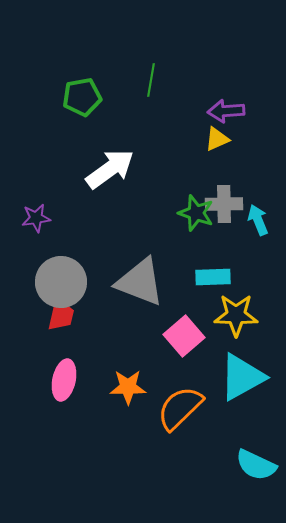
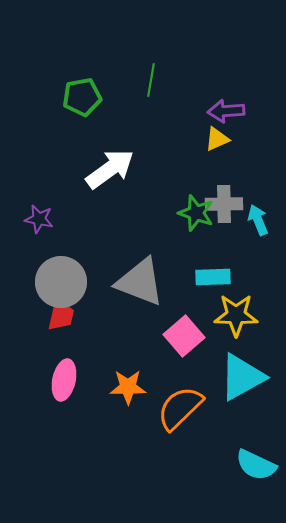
purple star: moved 3 px right, 1 px down; rotated 20 degrees clockwise
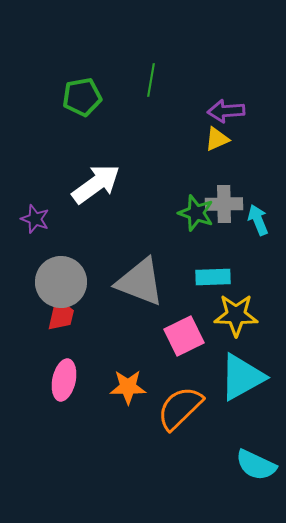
white arrow: moved 14 px left, 15 px down
purple star: moved 4 px left; rotated 8 degrees clockwise
pink square: rotated 15 degrees clockwise
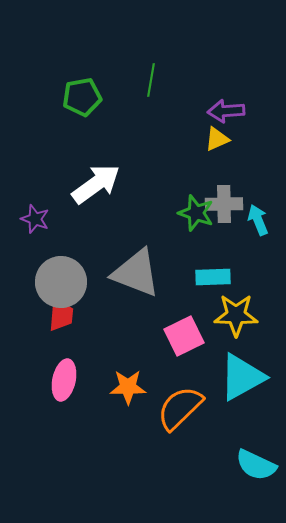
gray triangle: moved 4 px left, 9 px up
red trapezoid: rotated 8 degrees counterclockwise
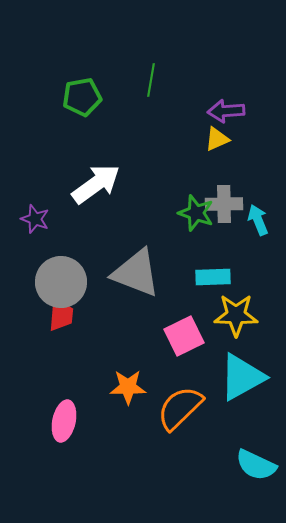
pink ellipse: moved 41 px down
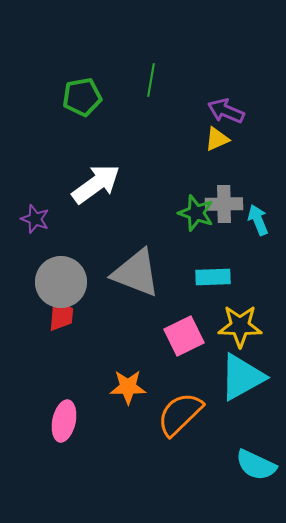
purple arrow: rotated 27 degrees clockwise
yellow star: moved 4 px right, 11 px down
orange semicircle: moved 6 px down
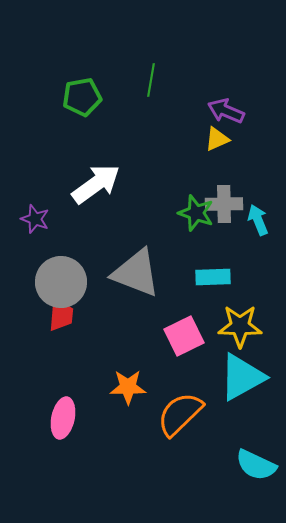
pink ellipse: moved 1 px left, 3 px up
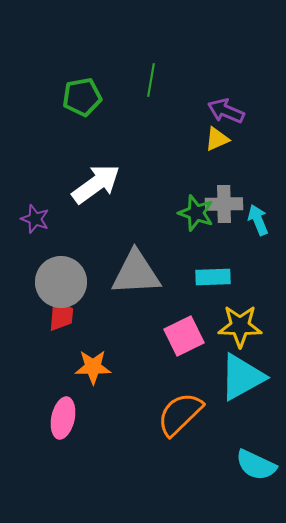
gray triangle: rotated 24 degrees counterclockwise
orange star: moved 35 px left, 20 px up
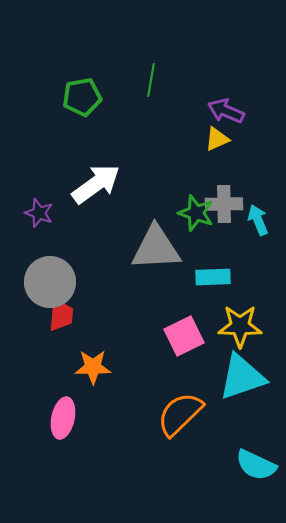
purple star: moved 4 px right, 6 px up
gray triangle: moved 20 px right, 25 px up
gray circle: moved 11 px left
cyan triangle: rotated 10 degrees clockwise
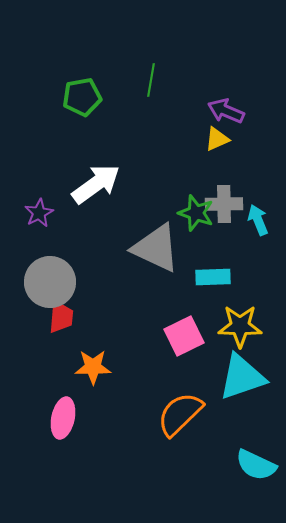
purple star: rotated 24 degrees clockwise
gray triangle: rotated 28 degrees clockwise
red trapezoid: moved 2 px down
